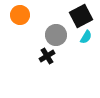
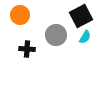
cyan semicircle: moved 1 px left
black cross: moved 20 px left, 7 px up; rotated 35 degrees clockwise
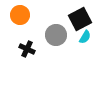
black square: moved 1 px left, 3 px down
black cross: rotated 21 degrees clockwise
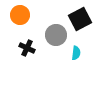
cyan semicircle: moved 9 px left, 16 px down; rotated 24 degrees counterclockwise
black cross: moved 1 px up
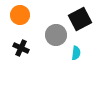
black cross: moved 6 px left
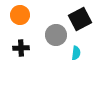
black cross: rotated 28 degrees counterclockwise
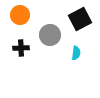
gray circle: moved 6 px left
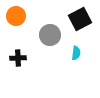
orange circle: moved 4 px left, 1 px down
black cross: moved 3 px left, 10 px down
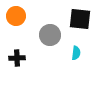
black square: rotated 35 degrees clockwise
black cross: moved 1 px left
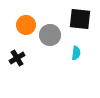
orange circle: moved 10 px right, 9 px down
black cross: rotated 28 degrees counterclockwise
